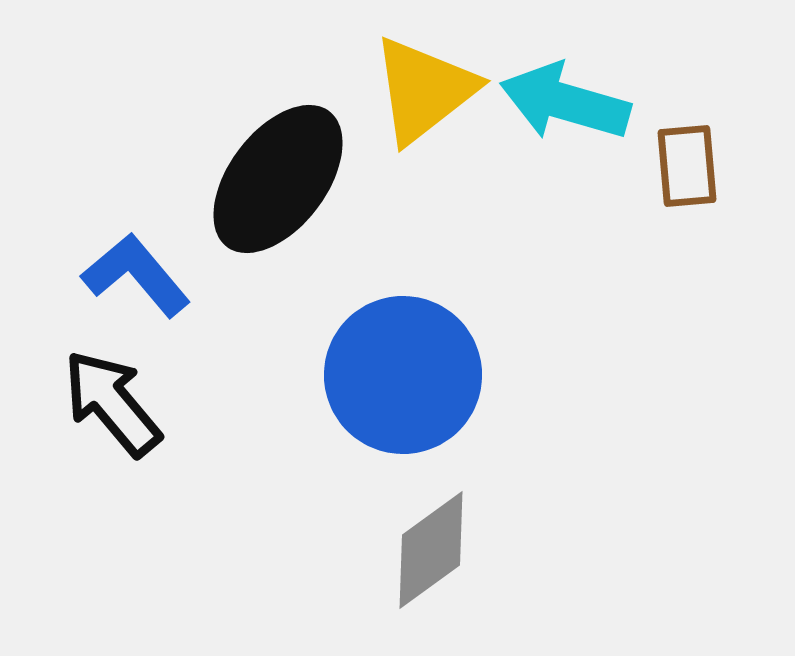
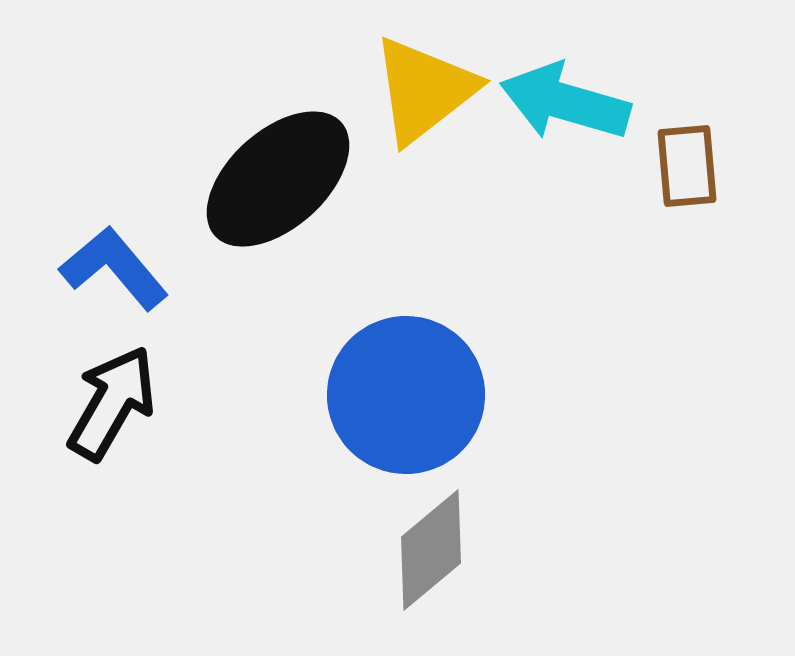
black ellipse: rotated 11 degrees clockwise
blue L-shape: moved 22 px left, 7 px up
blue circle: moved 3 px right, 20 px down
black arrow: rotated 70 degrees clockwise
gray diamond: rotated 4 degrees counterclockwise
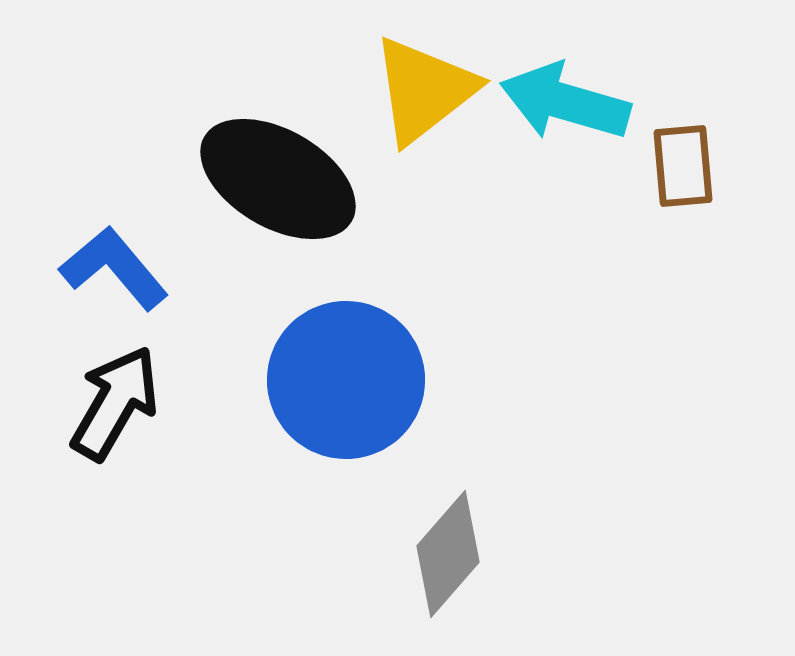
brown rectangle: moved 4 px left
black ellipse: rotated 72 degrees clockwise
blue circle: moved 60 px left, 15 px up
black arrow: moved 3 px right
gray diamond: moved 17 px right, 4 px down; rotated 9 degrees counterclockwise
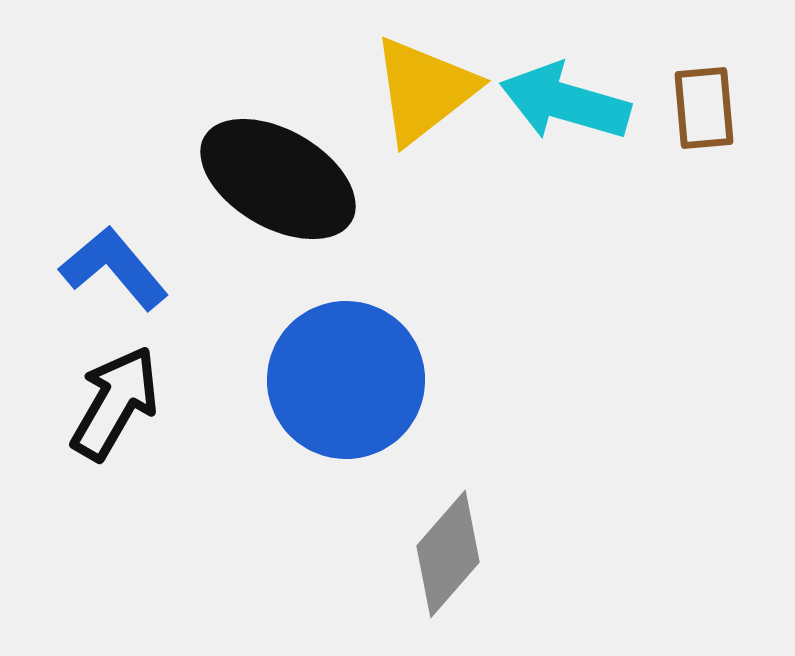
brown rectangle: moved 21 px right, 58 px up
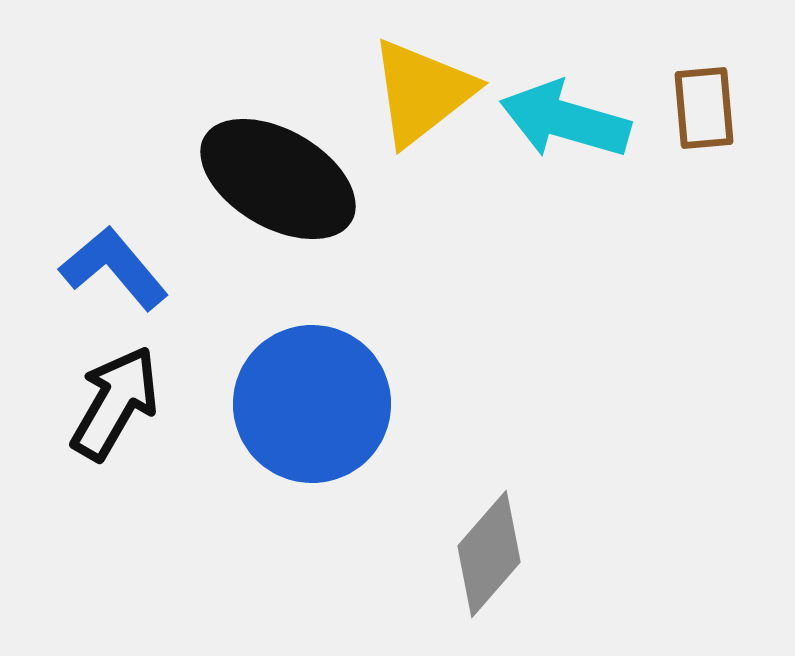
yellow triangle: moved 2 px left, 2 px down
cyan arrow: moved 18 px down
blue circle: moved 34 px left, 24 px down
gray diamond: moved 41 px right
